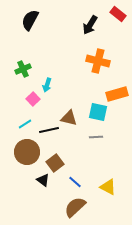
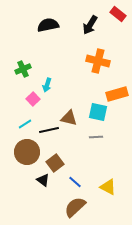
black semicircle: moved 18 px right, 5 px down; rotated 50 degrees clockwise
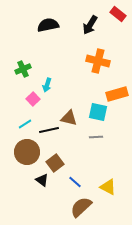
black triangle: moved 1 px left
brown semicircle: moved 6 px right
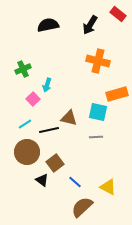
brown semicircle: moved 1 px right
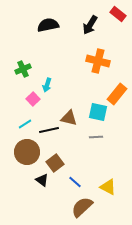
orange rectangle: rotated 35 degrees counterclockwise
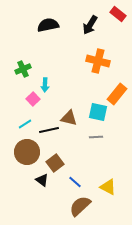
cyan arrow: moved 2 px left; rotated 16 degrees counterclockwise
brown semicircle: moved 2 px left, 1 px up
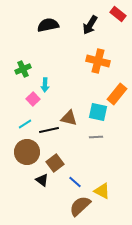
yellow triangle: moved 6 px left, 4 px down
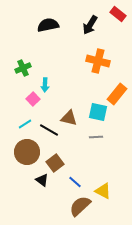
green cross: moved 1 px up
black line: rotated 42 degrees clockwise
yellow triangle: moved 1 px right
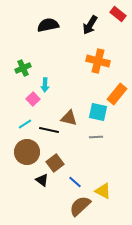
black line: rotated 18 degrees counterclockwise
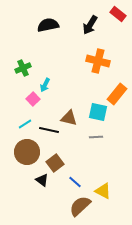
cyan arrow: rotated 24 degrees clockwise
